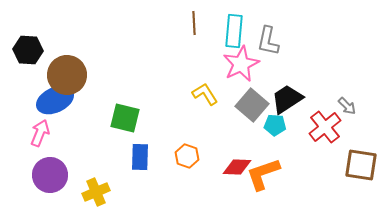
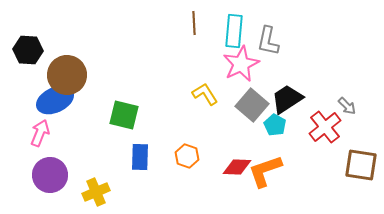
green square: moved 1 px left, 3 px up
cyan pentagon: rotated 25 degrees clockwise
orange L-shape: moved 2 px right, 3 px up
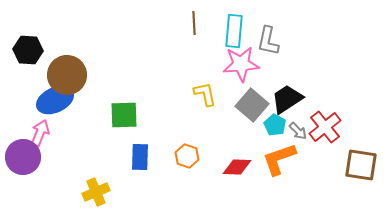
pink star: rotated 21 degrees clockwise
yellow L-shape: rotated 20 degrees clockwise
gray arrow: moved 49 px left, 25 px down
green square: rotated 16 degrees counterclockwise
orange L-shape: moved 14 px right, 12 px up
purple circle: moved 27 px left, 18 px up
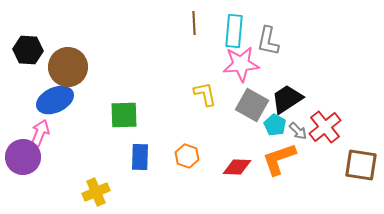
brown circle: moved 1 px right, 8 px up
gray square: rotated 12 degrees counterclockwise
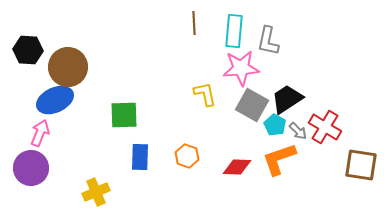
pink star: moved 4 px down
red cross: rotated 20 degrees counterclockwise
purple circle: moved 8 px right, 11 px down
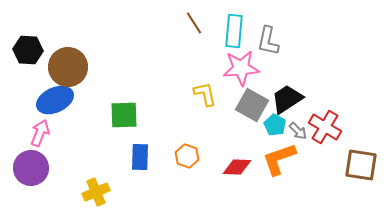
brown line: rotated 30 degrees counterclockwise
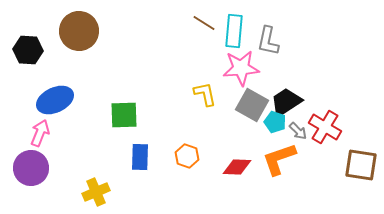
brown line: moved 10 px right; rotated 25 degrees counterclockwise
brown circle: moved 11 px right, 36 px up
black trapezoid: moved 1 px left, 3 px down
cyan pentagon: moved 3 px up; rotated 10 degrees counterclockwise
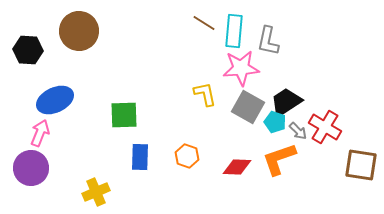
gray square: moved 4 px left, 2 px down
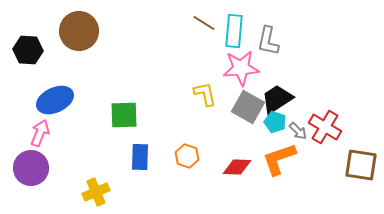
black trapezoid: moved 9 px left, 3 px up
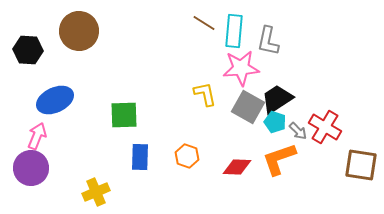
pink arrow: moved 3 px left, 3 px down
